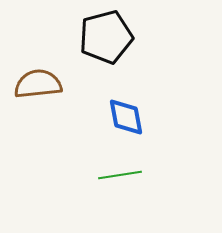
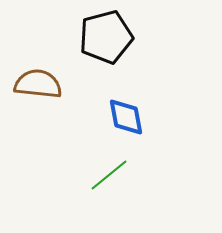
brown semicircle: rotated 12 degrees clockwise
green line: moved 11 px left; rotated 30 degrees counterclockwise
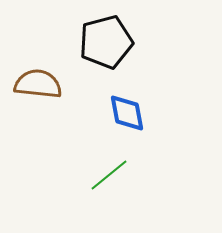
black pentagon: moved 5 px down
blue diamond: moved 1 px right, 4 px up
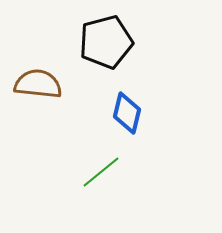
blue diamond: rotated 24 degrees clockwise
green line: moved 8 px left, 3 px up
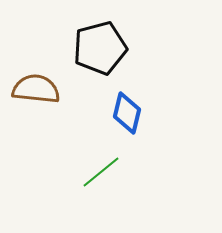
black pentagon: moved 6 px left, 6 px down
brown semicircle: moved 2 px left, 5 px down
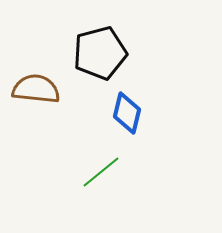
black pentagon: moved 5 px down
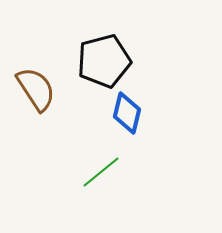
black pentagon: moved 4 px right, 8 px down
brown semicircle: rotated 51 degrees clockwise
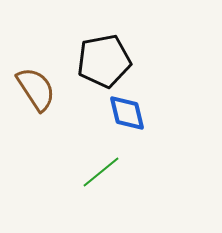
black pentagon: rotated 4 degrees clockwise
blue diamond: rotated 27 degrees counterclockwise
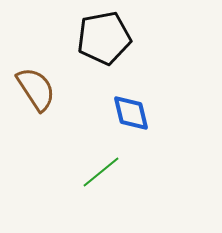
black pentagon: moved 23 px up
blue diamond: moved 4 px right
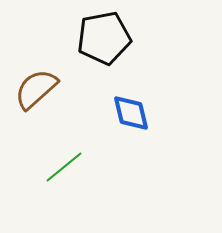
brown semicircle: rotated 99 degrees counterclockwise
green line: moved 37 px left, 5 px up
